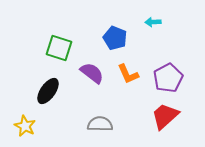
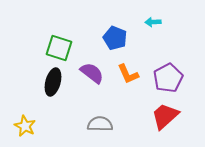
black ellipse: moved 5 px right, 9 px up; rotated 20 degrees counterclockwise
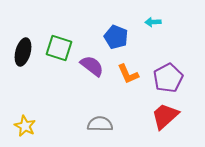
blue pentagon: moved 1 px right, 1 px up
purple semicircle: moved 7 px up
black ellipse: moved 30 px left, 30 px up
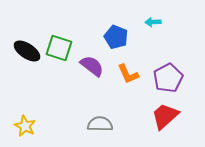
black ellipse: moved 4 px right, 1 px up; rotated 72 degrees counterclockwise
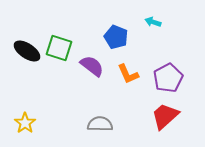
cyan arrow: rotated 21 degrees clockwise
yellow star: moved 3 px up; rotated 10 degrees clockwise
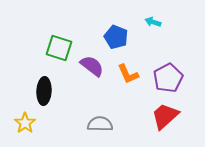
black ellipse: moved 17 px right, 40 px down; rotated 60 degrees clockwise
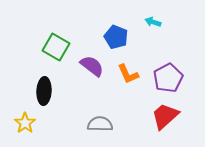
green square: moved 3 px left, 1 px up; rotated 12 degrees clockwise
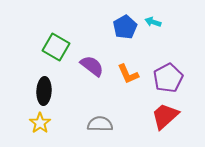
blue pentagon: moved 9 px right, 10 px up; rotated 20 degrees clockwise
yellow star: moved 15 px right
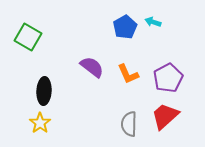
green square: moved 28 px left, 10 px up
purple semicircle: moved 1 px down
gray semicircle: moved 29 px right; rotated 90 degrees counterclockwise
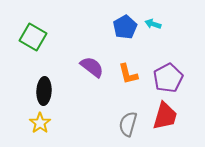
cyan arrow: moved 2 px down
green square: moved 5 px right
orange L-shape: rotated 10 degrees clockwise
red trapezoid: rotated 148 degrees clockwise
gray semicircle: moved 1 px left; rotated 15 degrees clockwise
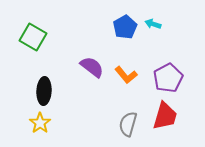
orange L-shape: moved 2 px left, 1 px down; rotated 25 degrees counterclockwise
